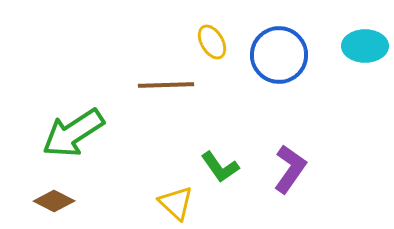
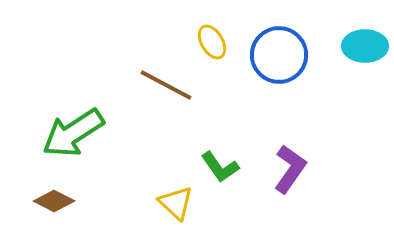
brown line: rotated 30 degrees clockwise
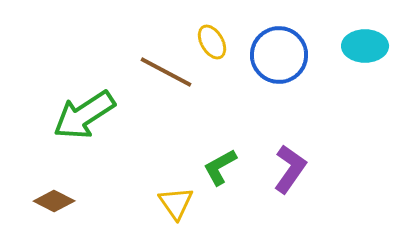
brown line: moved 13 px up
green arrow: moved 11 px right, 18 px up
green L-shape: rotated 96 degrees clockwise
yellow triangle: rotated 12 degrees clockwise
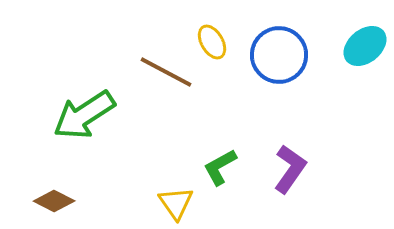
cyan ellipse: rotated 39 degrees counterclockwise
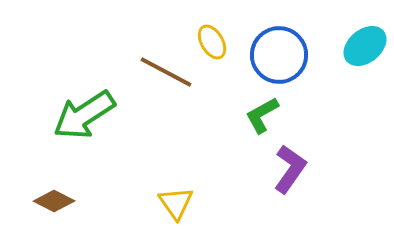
green L-shape: moved 42 px right, 52 px up
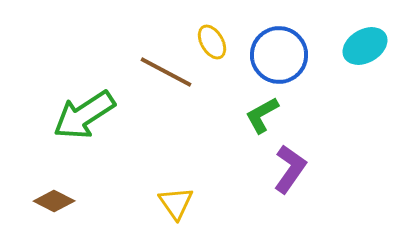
cyan ellipse: rotated 9 degrees clockwise
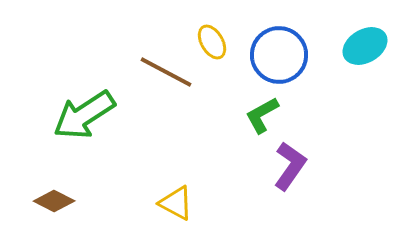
purple L-shape: moved 3 px up
yellow triangle: rotated 27 degrees counterclockwise
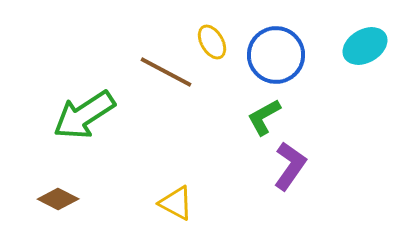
blue circle: moved 3 px left
green L-shape: moved 2 px right, 2 px down
brown diamond: moved 4 px right, 2 px up
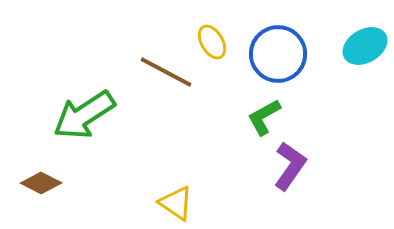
blue circle: moved 2 px right, 1 px up
brown diamond: moved 17 px left, 16 px up
yellow triangle: rotated 6 degrees clockwise
